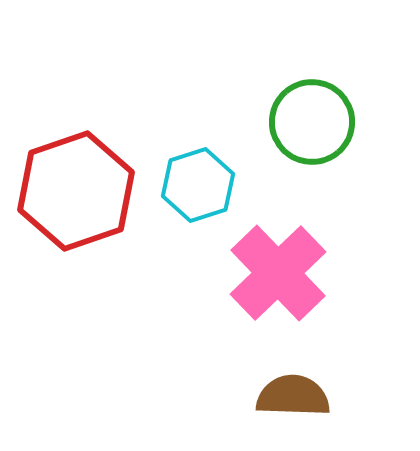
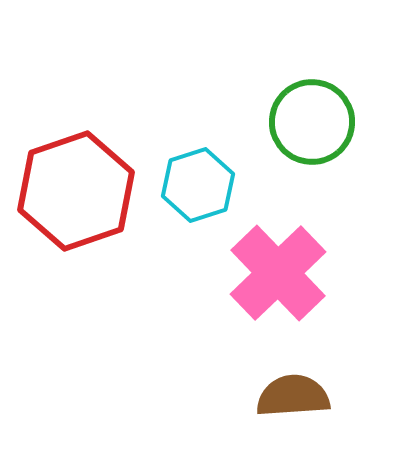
brown semicircle: rotated 6 degrees counterclockwise
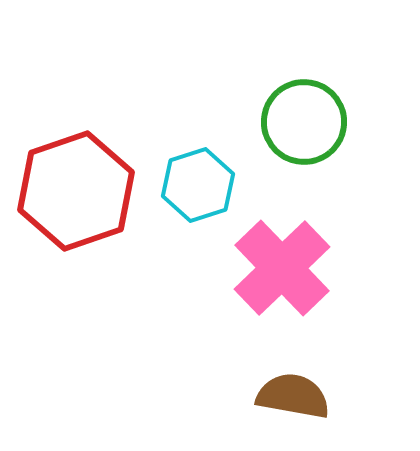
green circle: moved 8 px left
pink cross: moved 4 px right, 5 px up
brown semicircle: rotated 14 degrees clockwise
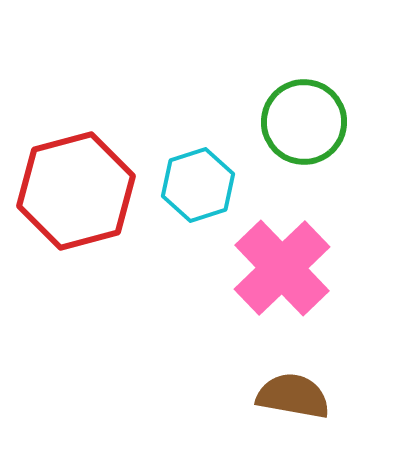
red hexagon: rotated 4 degrees clockwise
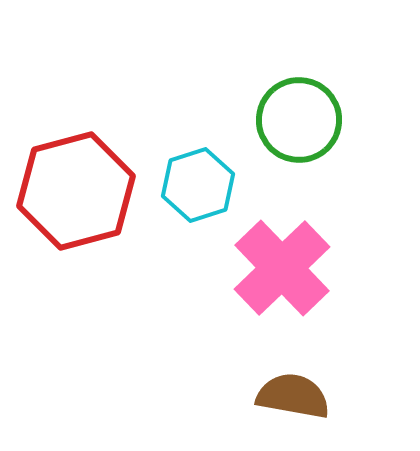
green circle: moved 5 px left, 2 px up
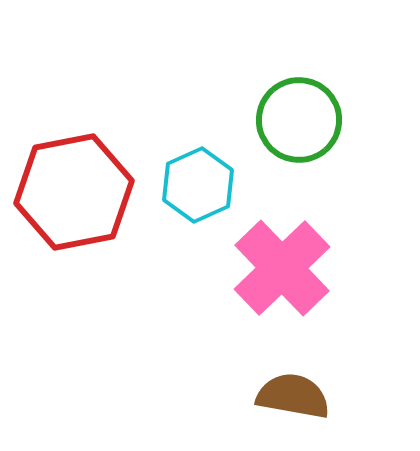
cyan hexagon: rotated 6 degrees counterclockwise
red hexagon: moved 2 px left, 1 px down; rotated 4 degrees clockwise
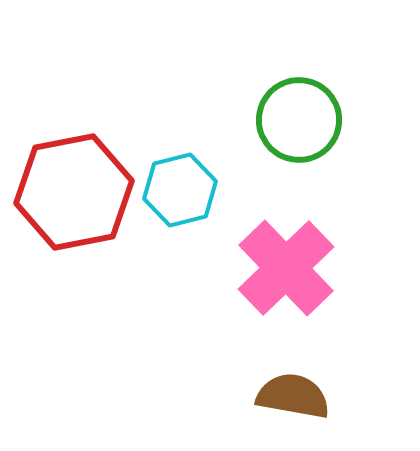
cyan hexagon: moved 18 px left, 5 px down; rotated 10 degrees clockwise
pink cross: moved 4 px right
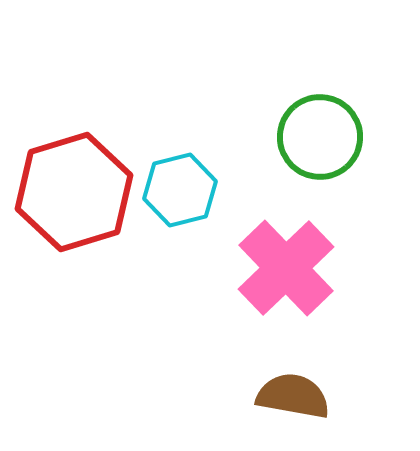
green circle: moved 21 px right, 17 px down
red hexagon: rotated 6 degrees counterclockwise
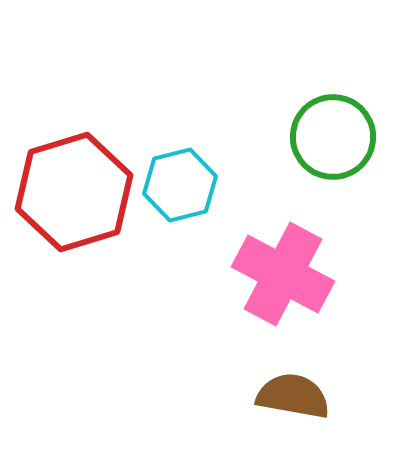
green circle: moved 13 px right
cyan hexagon: moved 5 px up
pink cross: moved 3 px left, 6 px down; rotated 18 degrees counterclockwise
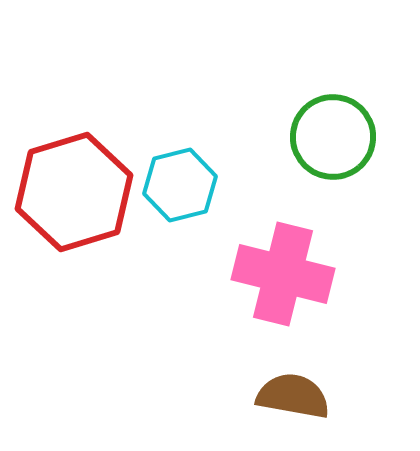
pink cross: rotated 14 degrees counterclockwise
